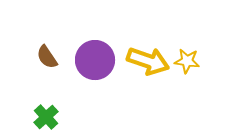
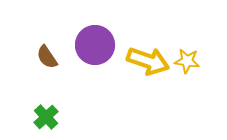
purple circle: moved 15 px up
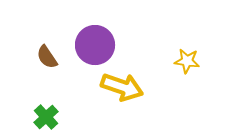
yellow arrow: moved 26 px left, 26 px down
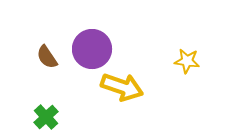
purple circle: moved 3 px left, 4 px down
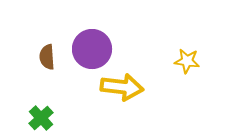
brown semicircle: rotated 30 degrees clockwise
yellow arrow: rotated 12 degrees counterclockwise
green cross: moved 5 px left, 1 px down
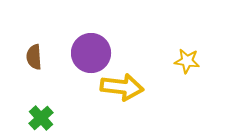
purple circle: moved 1 px left, 4 px down
brown semicircle: moved 13 px left
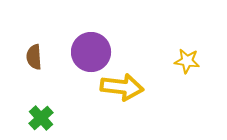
purple circle: moved 1 px up
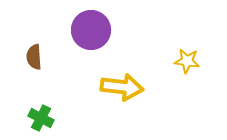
purple circle: moved 22 px up
green cross: rotated 20 degrees counterclockwise
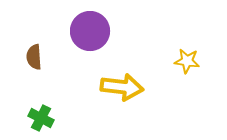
purple circle: moved 1 px left, 1 px down
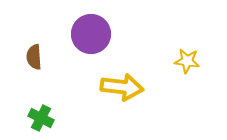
purple circle: moved 1 px right, 3 px down
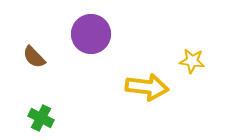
brown semicircle: rotated 40 degrees counterclockwise
yellow star: moved 5 px right
yellow arrow: moved 25 px right
